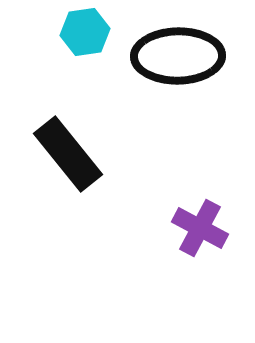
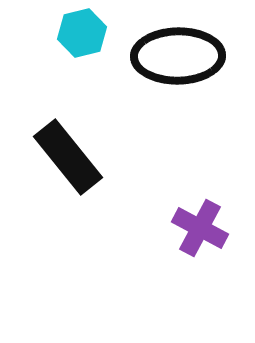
cyan hexagon: moved 3 px left, 1 px down; rotated 6 degrees counterclockwise
black rectangle: moved 3 px down
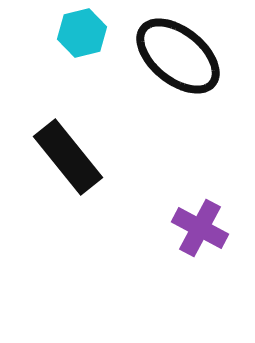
black ellipse: rotated 40 degrees clockwise
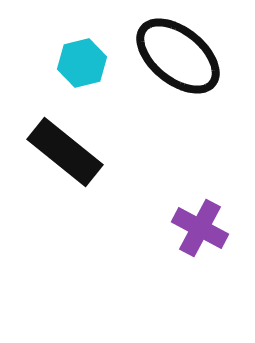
cyan hexagon: moved 30 px down
black rectangle: moved 3 px left, 5 px up; rotated 12 degrees counterclockwise
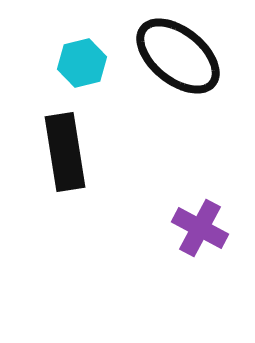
black rectangle: rotated 42 degrees clockwise
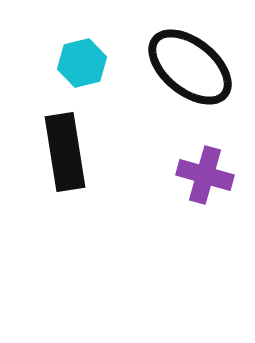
black ellipse: moved 12 px right, 11 px down
purple cross: moved 5 px right, 53 px up; rotated 12 degrees counterclockwise
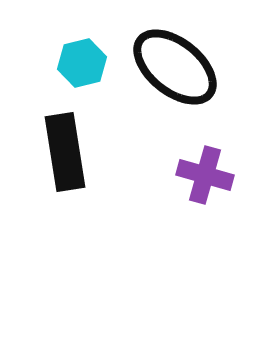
black ellipse: moved 15 px left
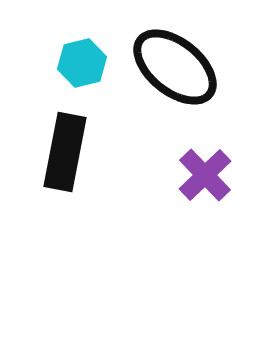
black rectangle: rotated 20 degrees clockwise
purple cross: rotated 30 degrees clockwise
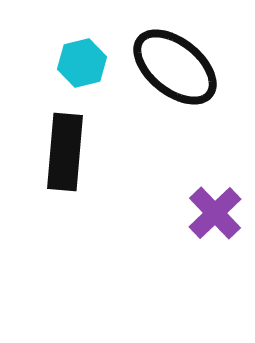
black rectangle: rotated 6 degrees counterclockwise
purple cross: moved 10 px right, 38 px down
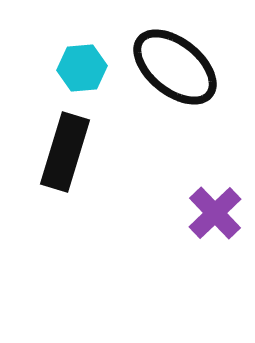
cyan hexagon: moved 5 px down; rotated 9 degrees clockwise
black rectangle: rotated 12 degrees clockwise
